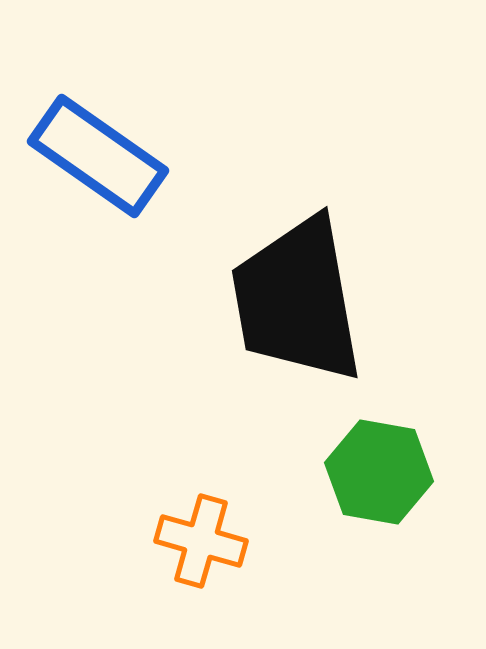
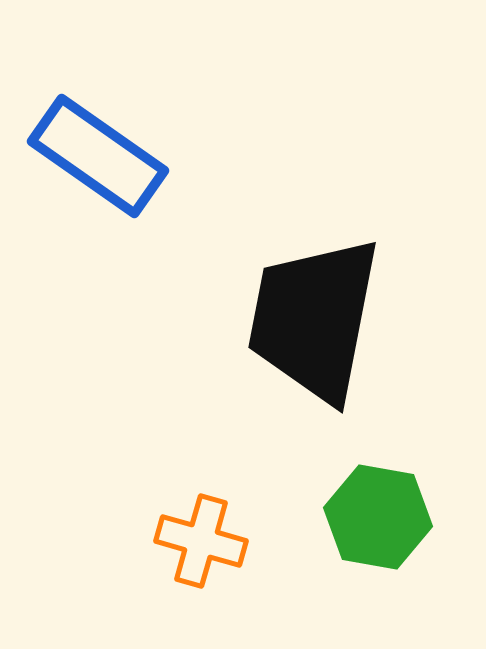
black trapezoid: moved 17 px right, 19 px down; rotated 21 degrees clockwise
green hexagon: moved 1 px left, 45 px down
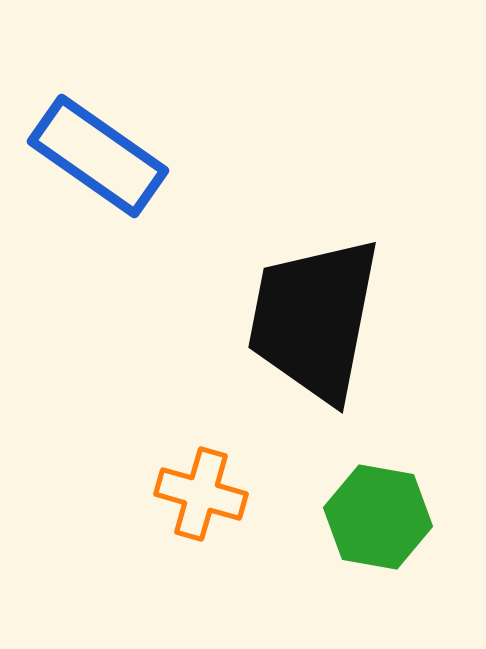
orange cross: moved 47 px up
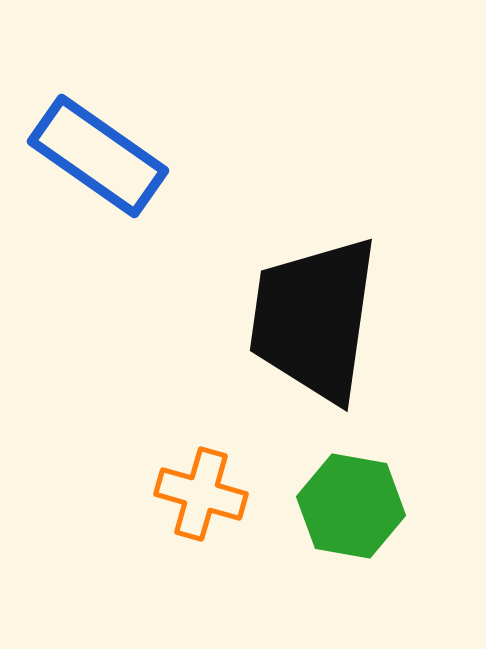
black trapezoid: rotated 3 degrees counterclockwise
green hexagon: moved 27 px left, 11 px up
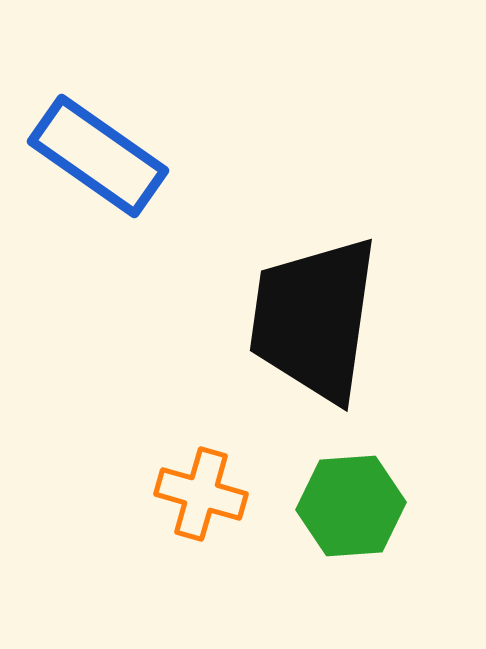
green hexagon: rotated 14 degrees counterclockwise
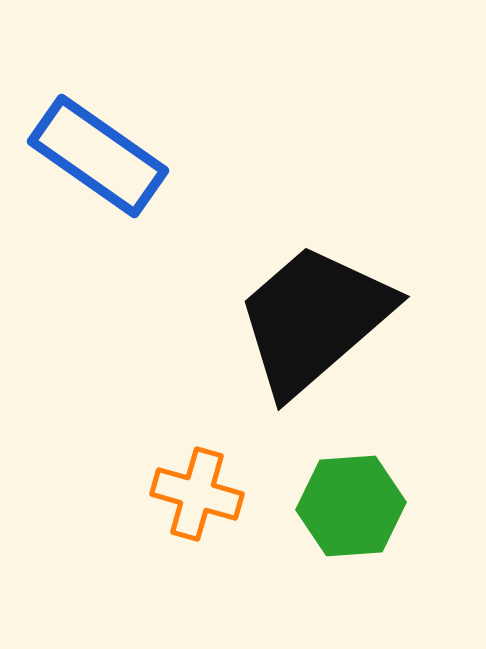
black trapezoid: rotated 41 degrees clockwise
orange cross: moved 4 px left
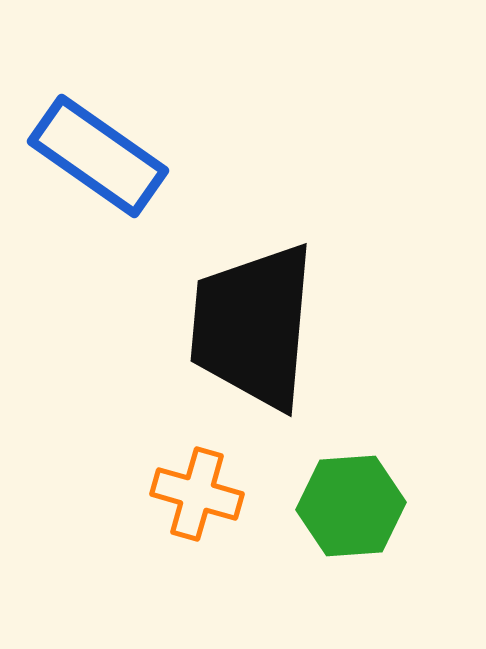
black trapezoid: moved 61 px left, 7 px down; rotated 44 degrees counterclockwise
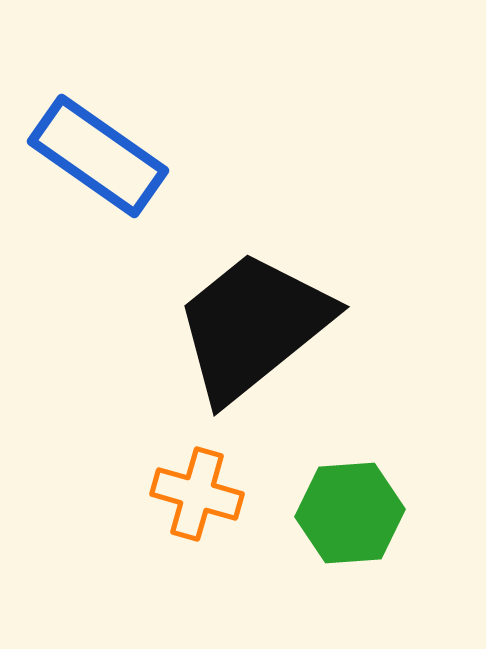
black trapezoid: rotated 46 degrees clockwise
green hexagon: moved 1 px left, 7 px down
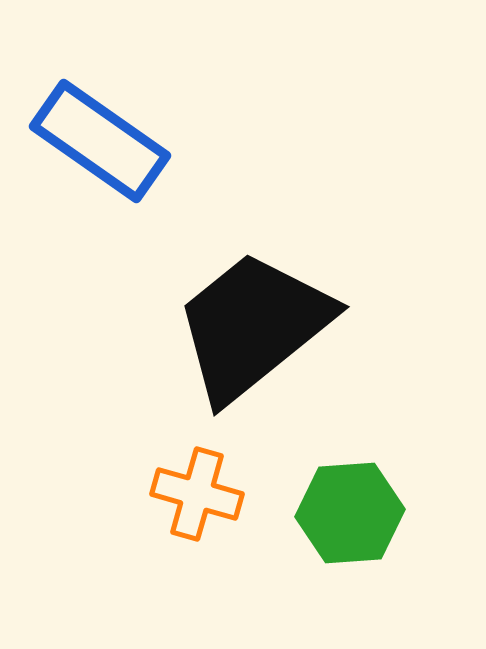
blue rectangle: moved 2 px right, 15 px up
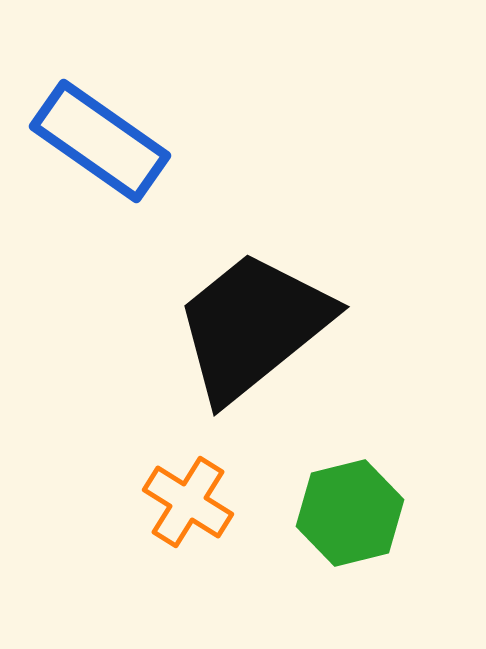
orange cross: moved 9 px left, 8 px down; rotated 16 degrees clockwise
green hexagon: rotated 10 degrees counterclockwise
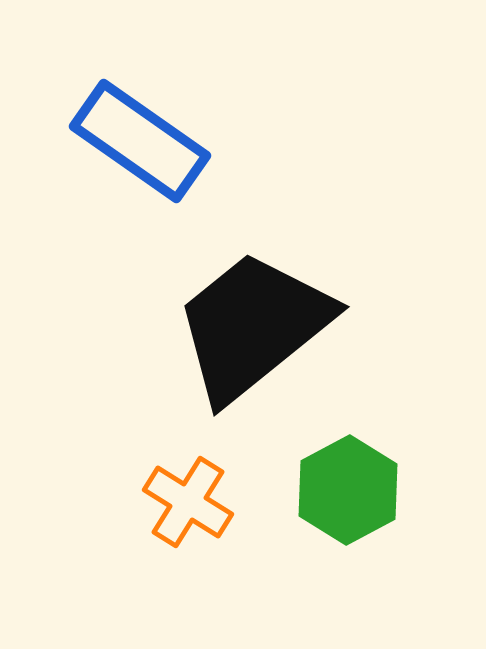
blue rectangle: moved 40 px right
green hexagon: moved 2 px left, 23 px up; rotated 14 degrees counterclockwise
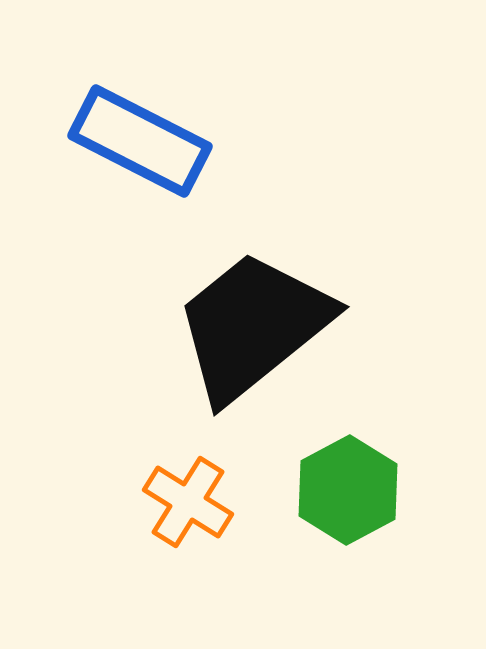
blue rectangle: rotated 8 degrees counterclockwise
